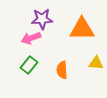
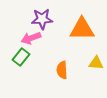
green rectangle: moved 8 px left, 8 px up
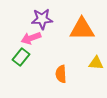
orange semicircle: moved 1 px left, 4 px down
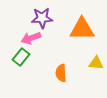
purple star: moved 1 px up
orange semicircle: moved 1 px up
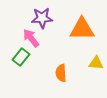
pink arrow: rotated 72 degrees clockwise
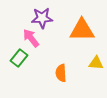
orange triangle: moved 1 px down
green rectangle: moved 2 px left, 1 px down
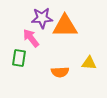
orange triangle: moved 17 px left, 4 px up
green rectangle: rotated 30 degrees counterclockwise
yellow triangle: moved 7 px left
orange semicircle: moved 1 px left, 1 px up; rotated 90 degrees counterclockwise
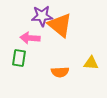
purple star: moved 2 px up
orange triangle: moved 5 px left, 1 px up; rotated 40 degrees clockwise
pink arrow: moved 1 px left; rotated 48 degrees counterclockwise
yellow triangle: moved 2 px right
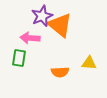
purple star: rotated 20 degrees counterclockwise
yellow triangle: moved 2 px left
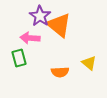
purple star: moved 2 px left; rotated 15 degrees counterclockwise
orange triangle: moved 1 px left
green rectangle: rotated 24 degrees counterclockwise
yellow triangle: rotated 35 degrees clockwise
